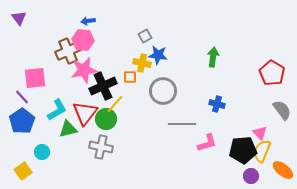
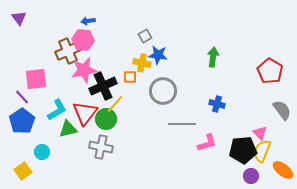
red pentagon: moved 2 px left, 2 px up
pink square: moved 1 px right, 1 px down
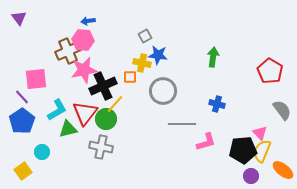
pink L-shape: moved 1 px left, 1 px up
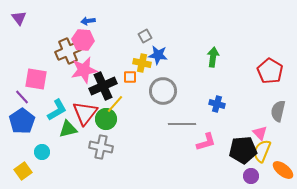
pink square: rotated 15 degrees clockwise
gray semicircle: moved 4 px left, 1 px down; rotated 130 degrees counterclockwise
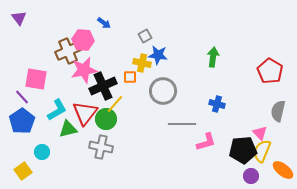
blue arrow: moved 16 px right, 2 px down; rotated 136 degrees counterclockwise
